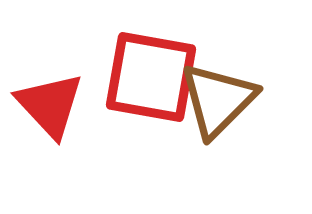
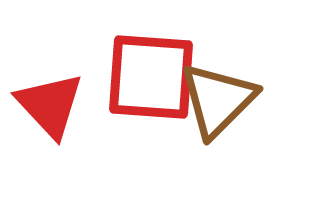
red square: rotated 6 degrees counterclockwise
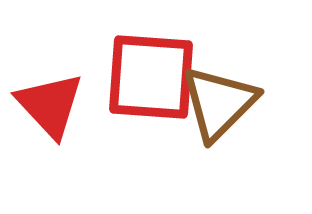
brown triangle: moved 1 px right, 3 px down
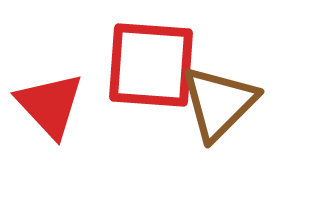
red square: moved 12 px up
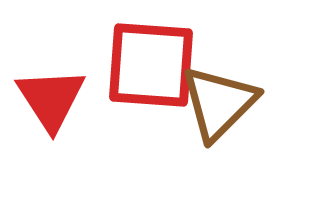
red triangle: moved 1 px right, 6 px up; rotated 10 degrees clockwise
